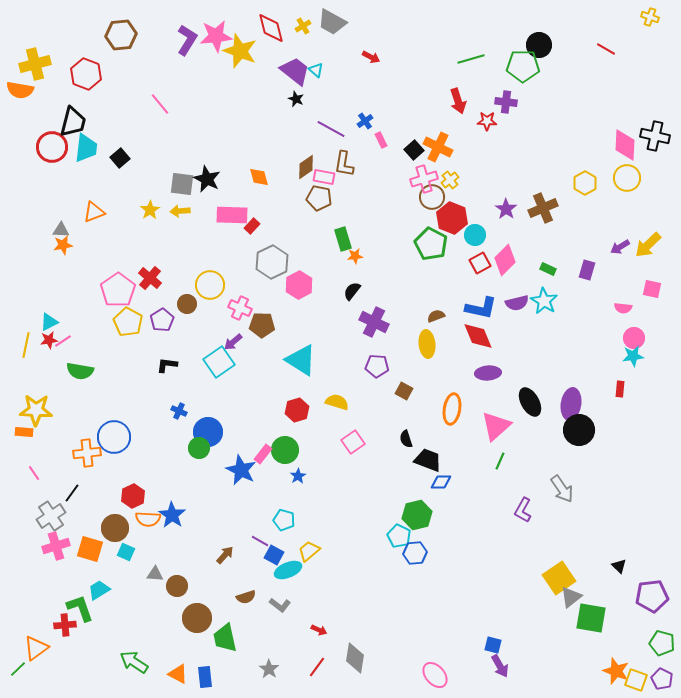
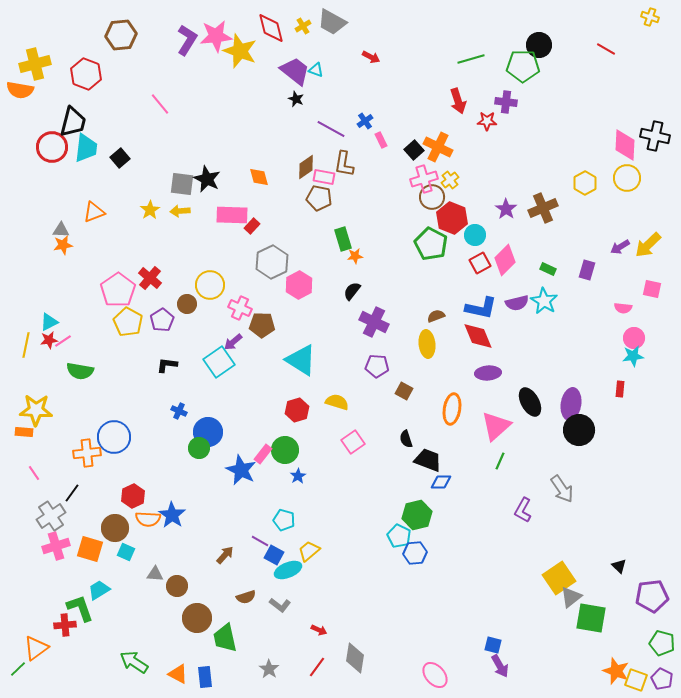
cyan triangle at (316, 70): rotated 21 degrees counterclockwise
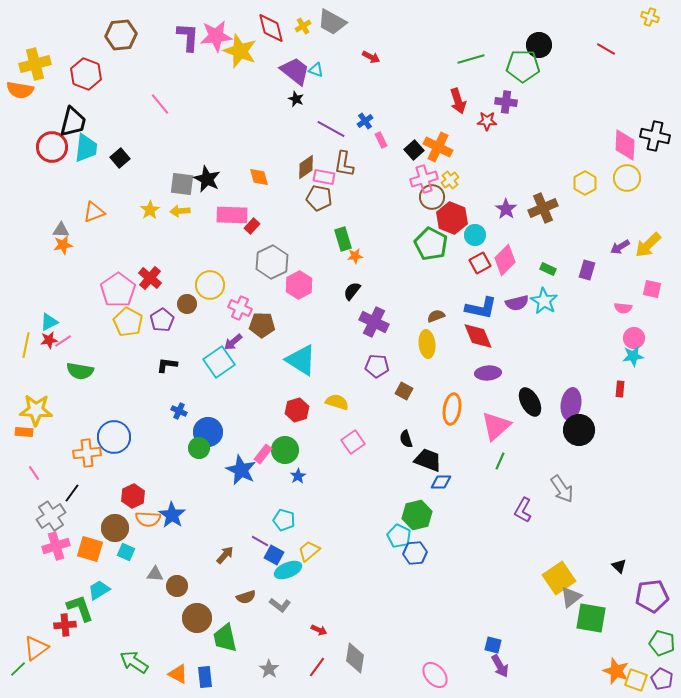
purple L-shape at (187, 40): moved 1 px right, 3 px up; rotated 28 degrees counterclockwise
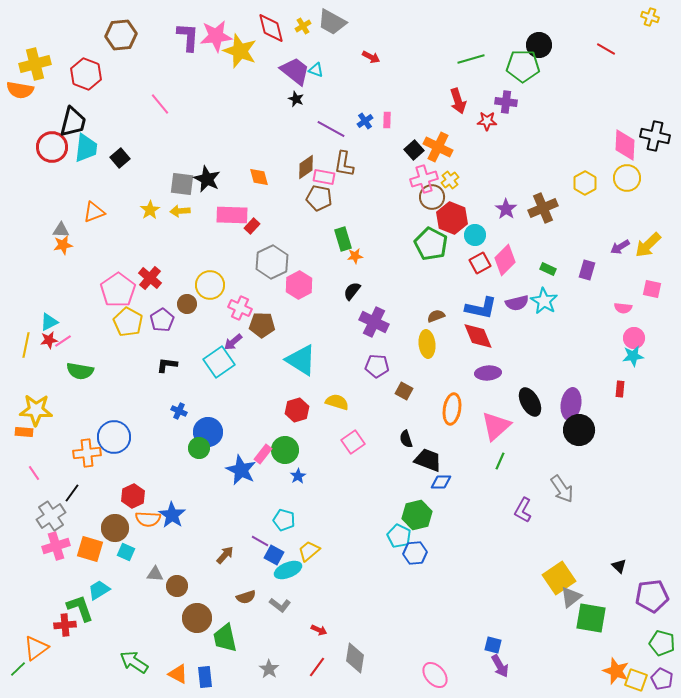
pink rectangle at (381, 140): moved 6 px right, 20 px up; rotated 28 degrees clockwise
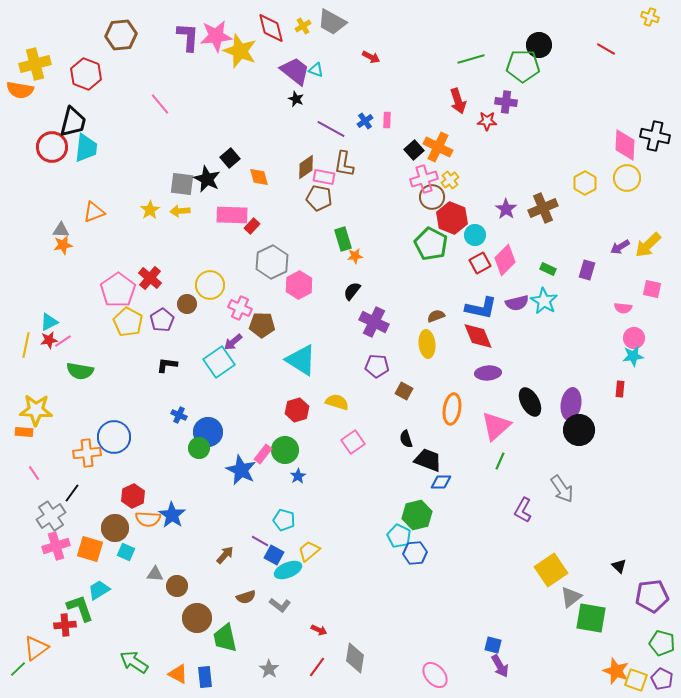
black square at (120, 158): moved 110 px right
blue cross at (179, 411): moved 4 px down
yellow square at (559, 578): moved 8 px left, 8 px up
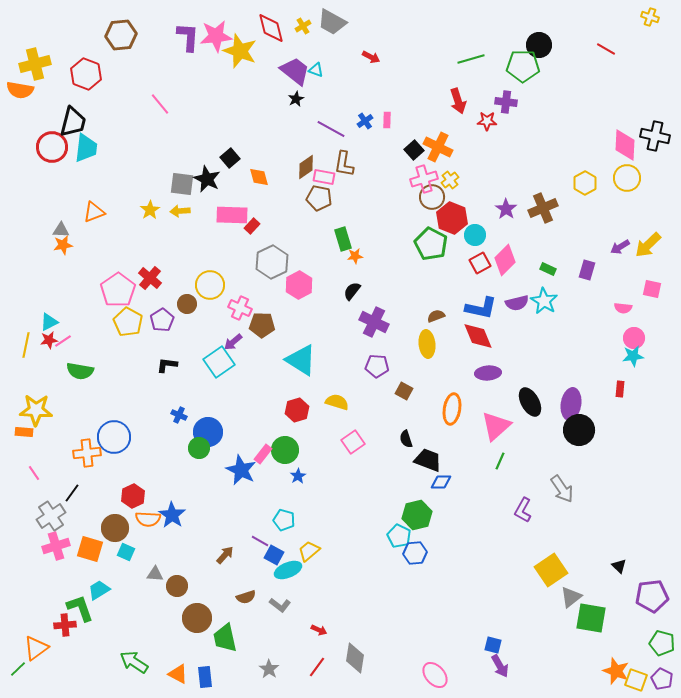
black star at (296, 99): rotated 21 degrees clockwise
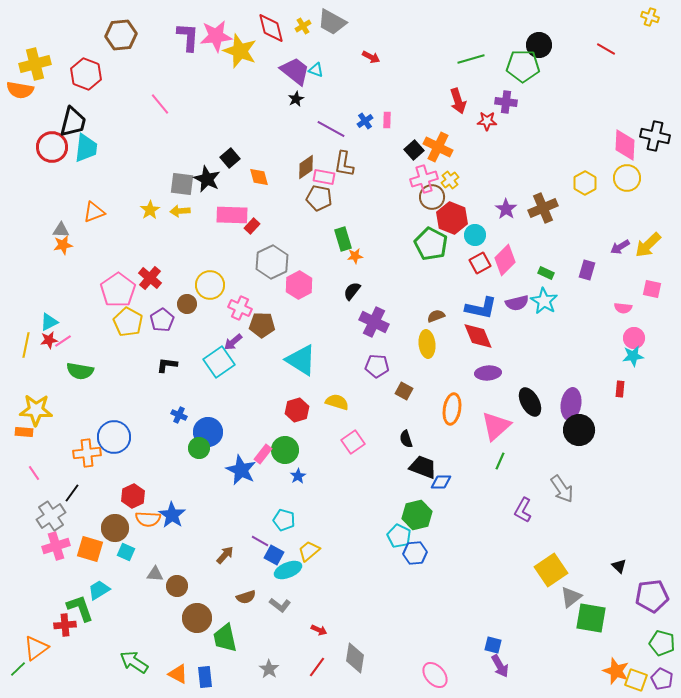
green rectangle at (548, 269): moved 2 px left, 4 px down
black trapezoid at (428, 460): moved 5 px left, 7 px down
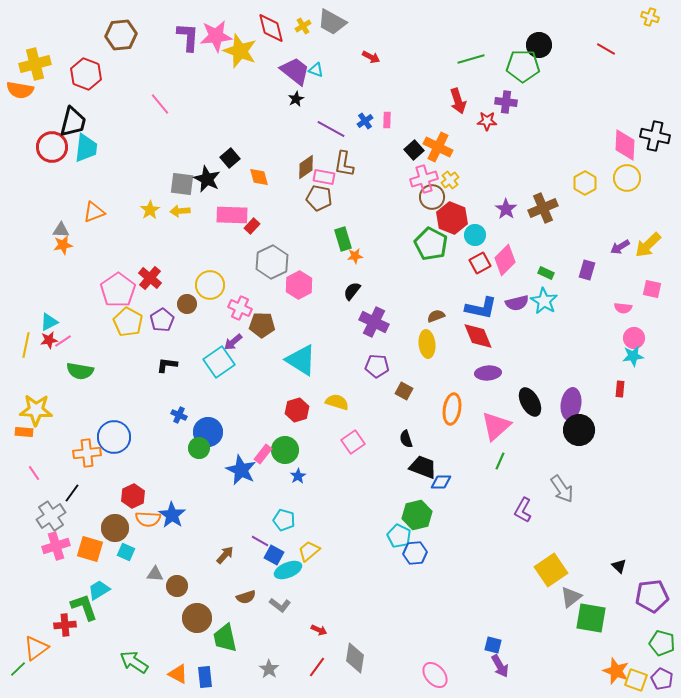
green L-shape at (80, 608): moved 4 px right, 1 px up
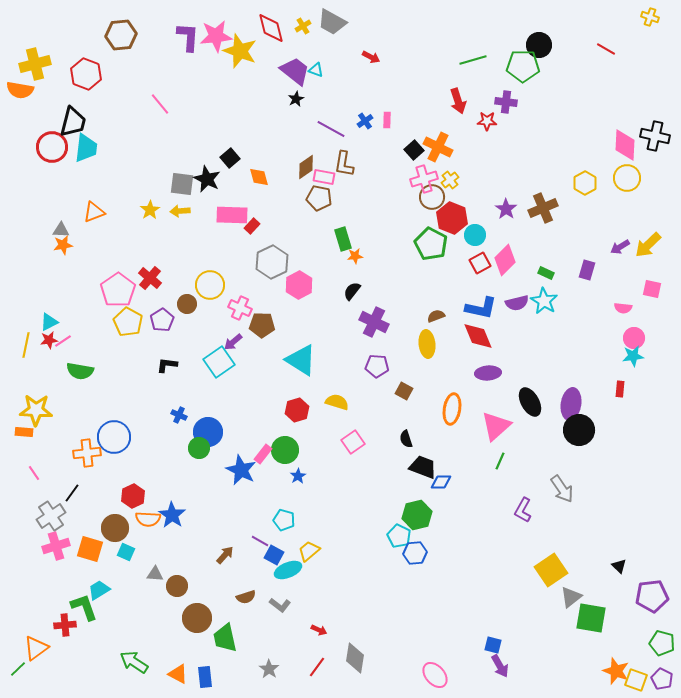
green line at (471, 59): moved 2 px right, 1 px down
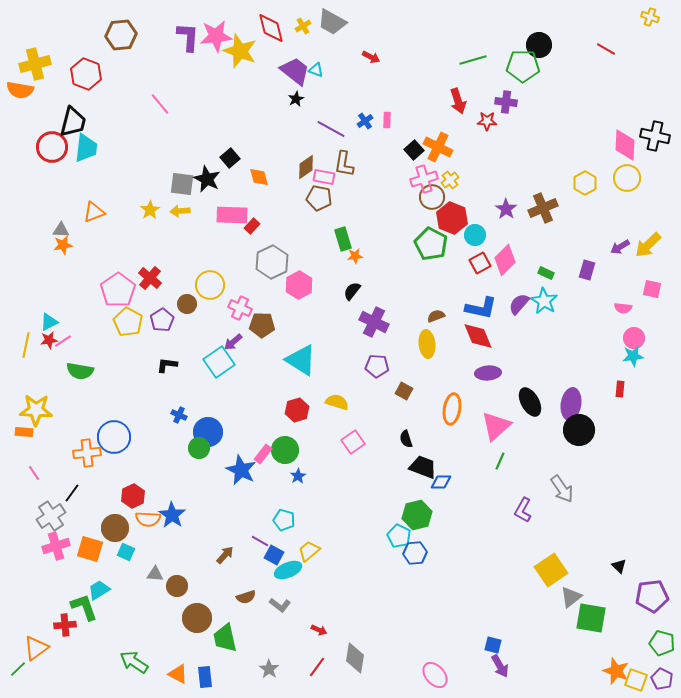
purple semicircle at (517, 303): moved 2 px right, 1 px down; rotated 145 degrees clockwise
